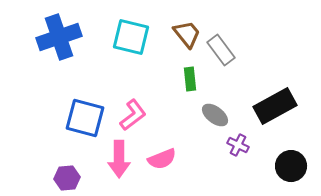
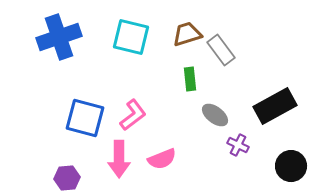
brown trapezoid: rotated 68 degrees counterclockwise
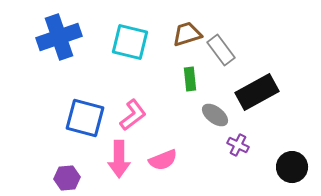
cyan square: moved 1 px left, 5 px down
black rectangle: moved 18 px left, 14 px up
pink semicircle: moved 1 px right, 1 px down
black circle: moved 1 px right, 1 px down
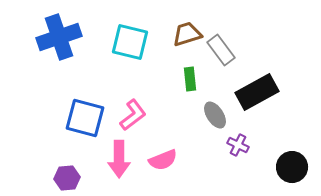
gray ellipse: rotated 20 degrees clockwise
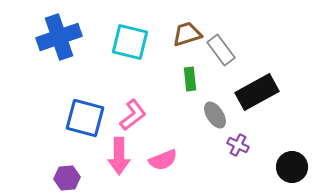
pink arrow: moved 3 px up
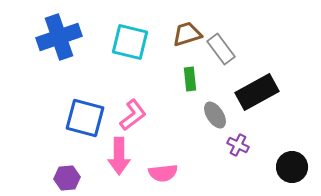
gray rectangle: moved 1 px up
pink semicircle: moved 13 px down; rotated 16 degrees clockwise
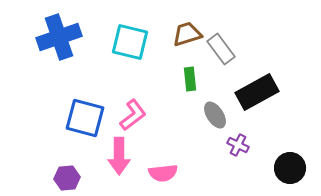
black circle: moved 2 px left, 1 px down
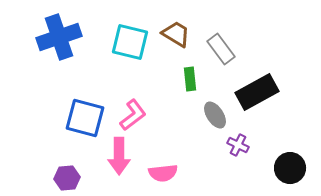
brown trapezoid: moved 11 px left; rotated 48 degrees clockwise
